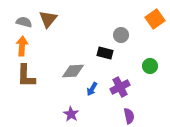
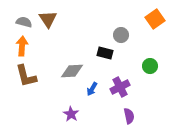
brown triangle: rotated 12 degrees counterclockwise
gray diamond: moved 1 px left
brown L-shape: rotated 15 degrees counterclockwise
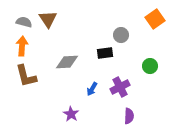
black rectangle: rotated 21 degrees counterclockwise
gray diamond: moved 5 px left, 9 px up
purple semicircle: rotated 14 degrees clockwise
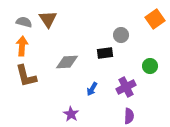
purple cross: moved 6 px right
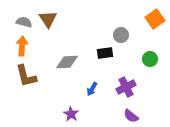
green circle: moved 7 px up
purple semicircle: moved 2 px right; rotated 126 degrees clockwise
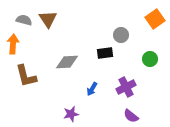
gray semicircle: moved 2 px up
orange arrow: moved 9 px left, 2 px up
purple star: rotated 28 degrees clockwise
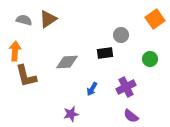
brown triangle: rotated 30 degrees clockwise
orange arrow: moved 2 px right, 7 px down
